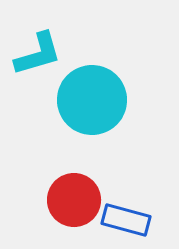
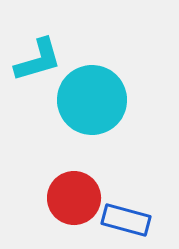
cyan L-shape: moved 6 px down
red circle: moved 2 px up
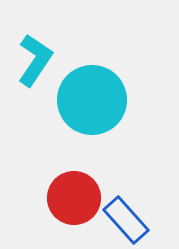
cyan L-shape: moved 3 px left; rotated 40 degrees counterclockwise
blue rectangle: rotated 33 degrees clockwise
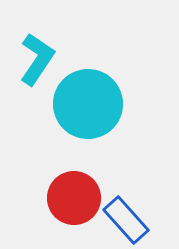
cyan L-shape: moved 2 px right, 1 px up
cyan circle: moved 4 px left, 4 px down
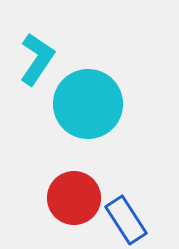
blue rectangle: rotated 9 degrees clockwise
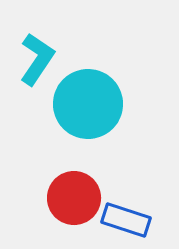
blue rectangle: rotated 39 degrees counterclockwise
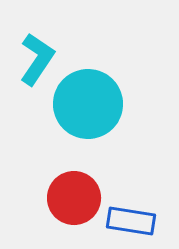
blue rectangle: moved 5 px right, 1 px down; rotated 9 degrees counterclockwise
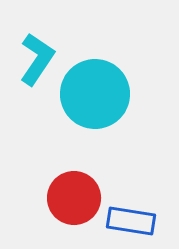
cyan circle: moved 7 px right, 10 px up
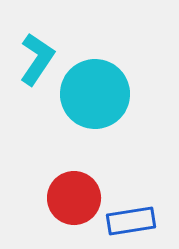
blue rectangle: rotated 18 degrees counterclockwise
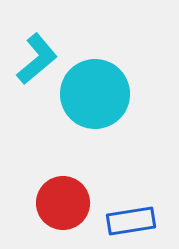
cyan L-shape: rotated 16 degrees clockwise
red circle: moved 11 px left, 5 px down
